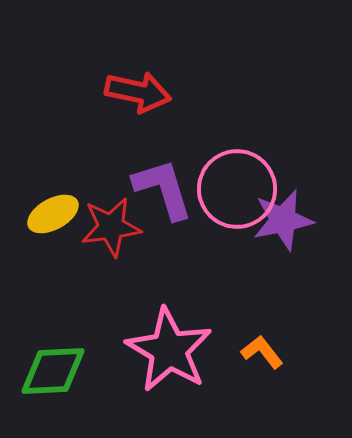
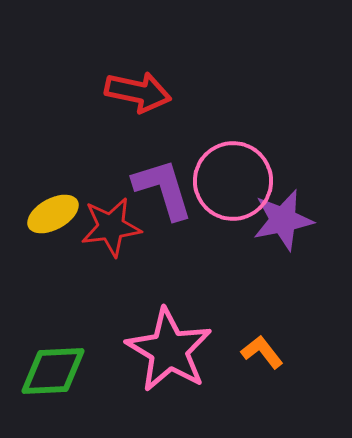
pink circle: moved 4 px left, 8 px up
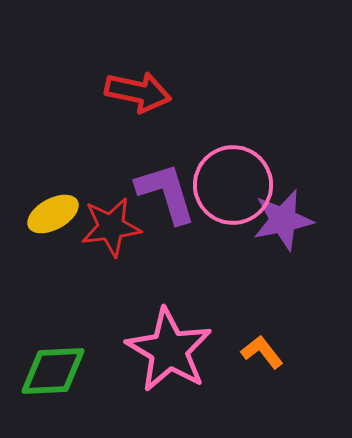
pink circle: moved 4 px down
purple L-shape: moved 3 px right, 4 px down
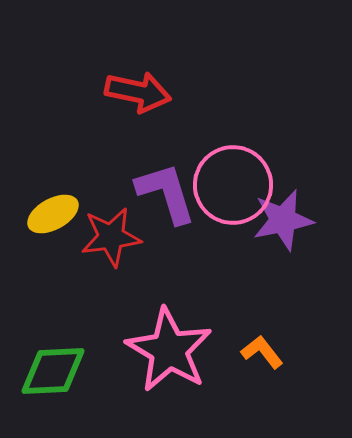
red star: moved 10 px down
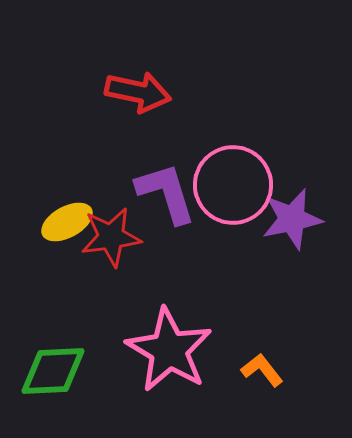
yellow ellipse: moved 14 px right, 8 px down
purple star: moved 9 px right, 1 px up
orange L-shape: moved 18 px down
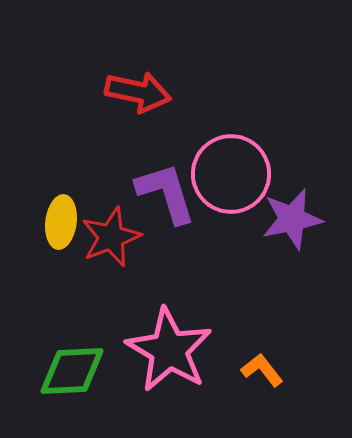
pink circle: moved 2 px left, 11 px up
yellow ellipse: moved 6 px left; rotated 54 degrees counterclockwise
red star: rotated 14 degrees counterclockwise
green diamond: moved 19 px right
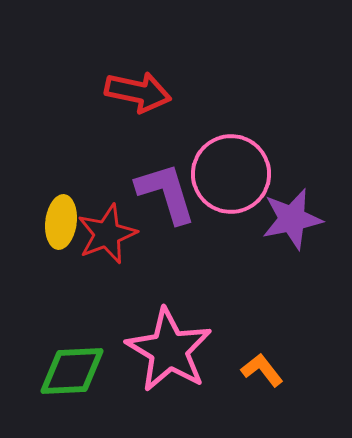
red star: moved 4 px left, 3 px up
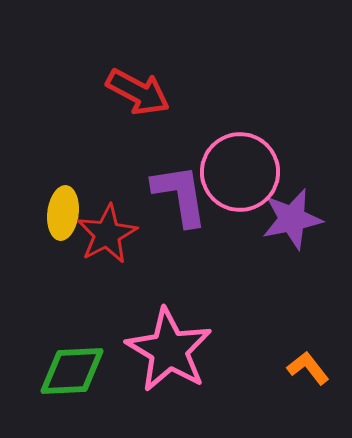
red arrow: rotated 16 degrees clockwise
pink circle: moved 9 px right, 2 px up
purple L-shape: moved 14 px right, 2 px down; rotated 8 degrees clockwise
yellow ellipse: moved 2 px right, 9 px up
red star: rotated 6 degrees counterclockwise
orange L-shape: moved 46 px right, 2 px up
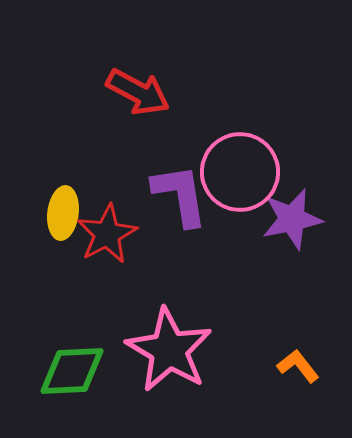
orange L-shape: moved 10 px left, 2 px up
